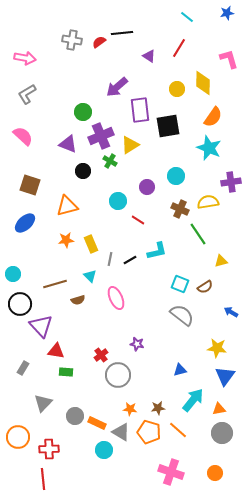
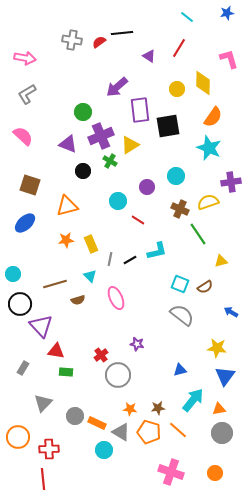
yellow semicircle at (208, 202): rotated 10 degrees counterclockwise
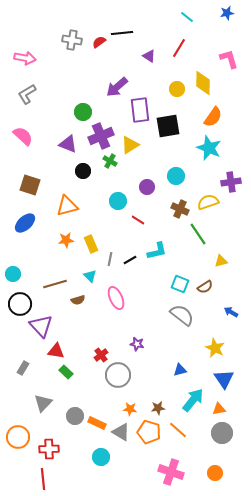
yellow star at (217, 348): moved 2 px left; rotated 18 degrees clockwise
green rectangle at (66, 372): rotated 40 degrees clockwise
blue triangle at (225, 376): moved 1 px left, 3 px down; rotated 10 degrees counterclockwise
cyan circle at (104, 450): moved 3 px left, 7 px down
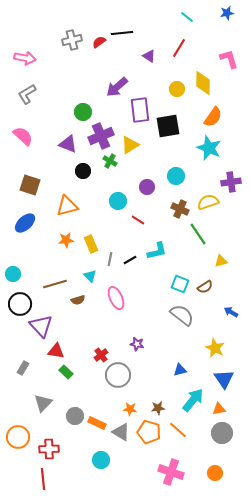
gray cross at (72, 40): rotated 24 degrees counterclockwise
cyan circle at (101, 457): moved 3 px down
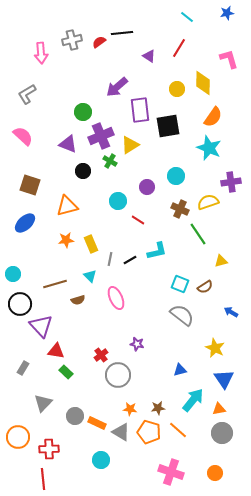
pink arrow at (25, 58): moved 16 px right, 5 px up; rotated 75 degrees clockwise
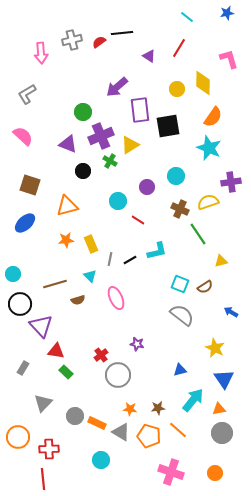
orange pentagon at (149, 432): moved 4 px down
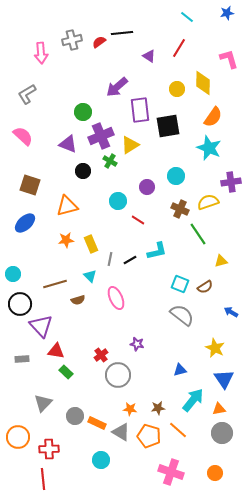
gray rectangle at (23, 368): moved 1 px left, 9 px up; rotated 56 degrees clockwise
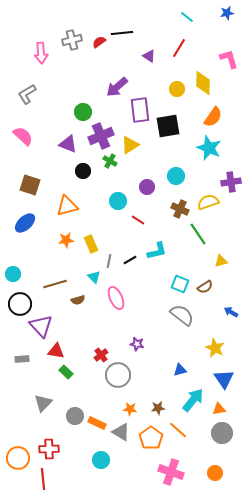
gray line at (110, 259): moved 1 px left, 2 px down
cyan triangle at (90, 276): moved 4 px right, 1 px down
orange pentagon at (149, 436): moved 2 px right, 2 px down; rotated 20 degrees clockwise
orange circle at (18, 437): moved 21 px down
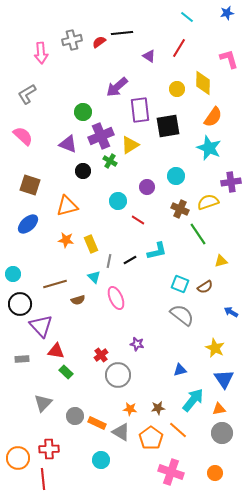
blue ellipse at (25, 223): moved 3 px right, 1 px down
orange star at (66, 240): rotated 14 degrees clockwise
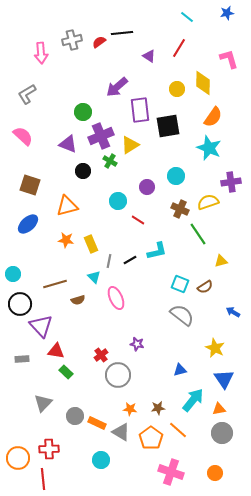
blue arrow at (231, 312): moved 2 px right
